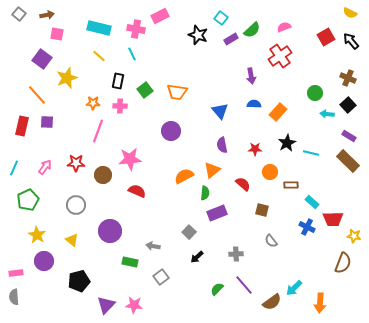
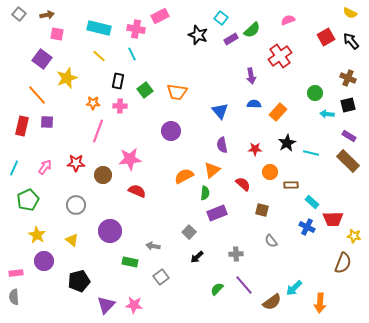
pink semicircle at (284, 27): moved 4 px right, 7 px up
black square at (348, 105): rotated 28 degrees clockwise
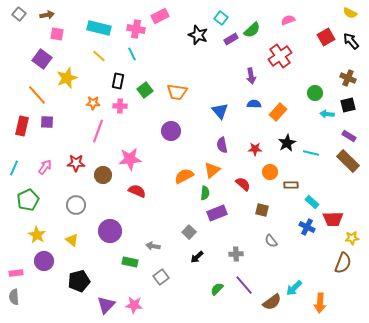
yellow star at (354, 236): moved 2 px left, 2 px down; rotated 16 degrees counterclockwise
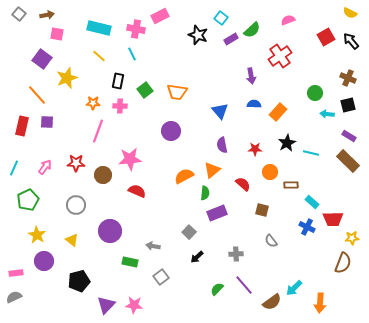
gray semicircle at (14, 297): rotated 70 degrees clockwise
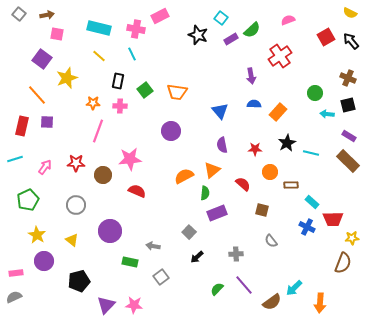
cyan line at (14, 168): moved 1 px right, 9 px up; rotated 49 degrees clockwise
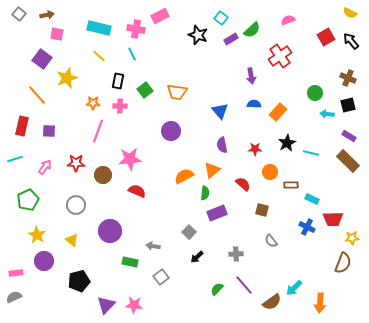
purple square at (47, 122): moved 2 px right, 9 px down
cyan rectangle at (312, 202): moved 3 px up; rotated 16 degrees counterclockwise
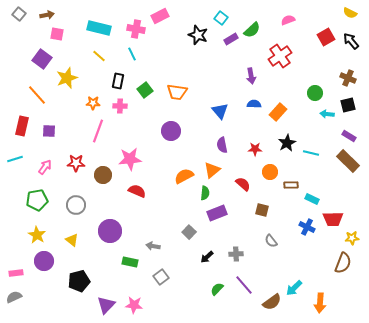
green pentagon at (28, 200): moved 9 px right; rotated 15 degrees clockwise
black arrow at (197, 257): moved 10 px right
